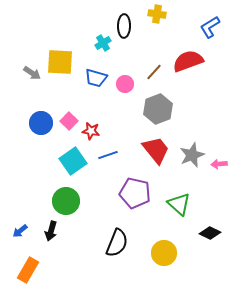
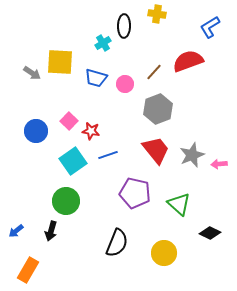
blue circle: moved 5 px left, 8 px down
blue arrow: moved 4 px left
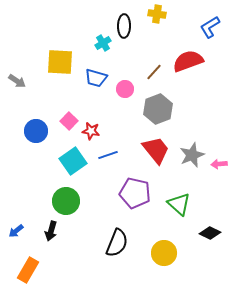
gray arrow: moved 15 px left, 8 px down
pink circle: moved 5 px down
